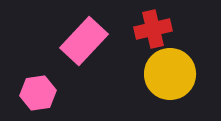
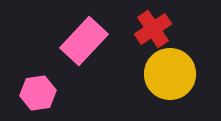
red cross: rotated 21 degrees counterclockwise
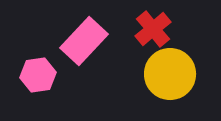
red cross: rotated 6 degrees counterclockwise
pink hexagon: moved 18 px up
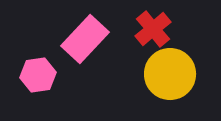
pink rectangle: moved 1 px right, 2 px up
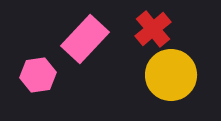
yellow circle: moved 1 px right, 1 px down
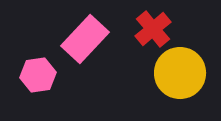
yellow circle: moved 9 px right, 2 px up
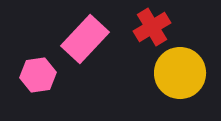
red cross: moved 1 px left, 2 px up; rotated 9 degrees clockwise
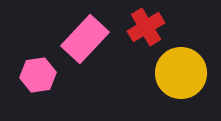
red cross: moved 6 px left
yellow circle: moved 1 px right
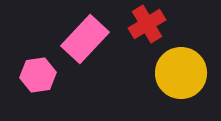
red cross: moved 1 px right, 3 px up
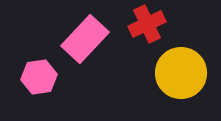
red cross: rotated 6 degrees clockwise
pink hexagon: moved 1 px right, 2 px down
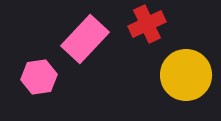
yellow circle: moved 5 px right, 2 px down
